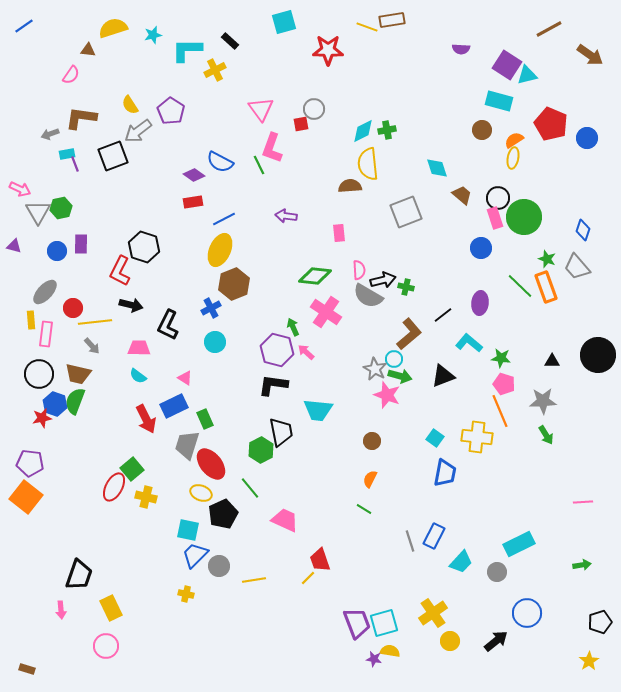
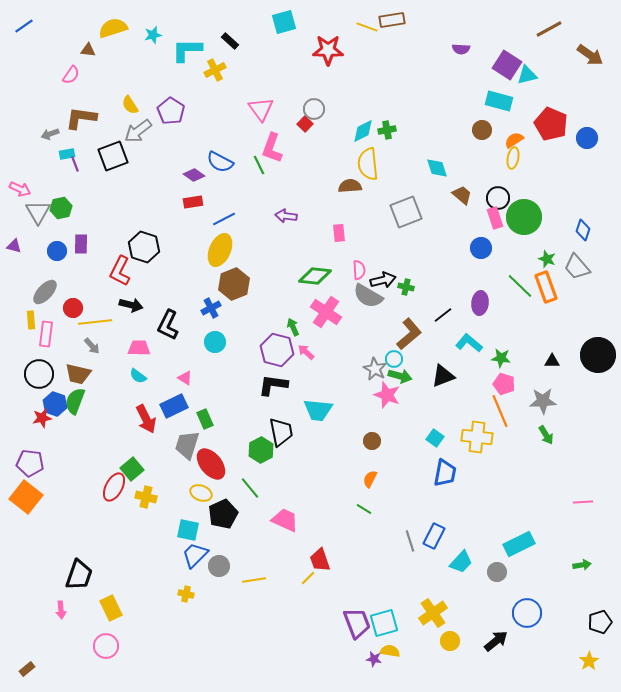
red square at (301, 124): moved 4 px right; rotated 35 degrees counterclockwise
brown rectangle at (27, 669): rotated 56 degrees counterclockwise
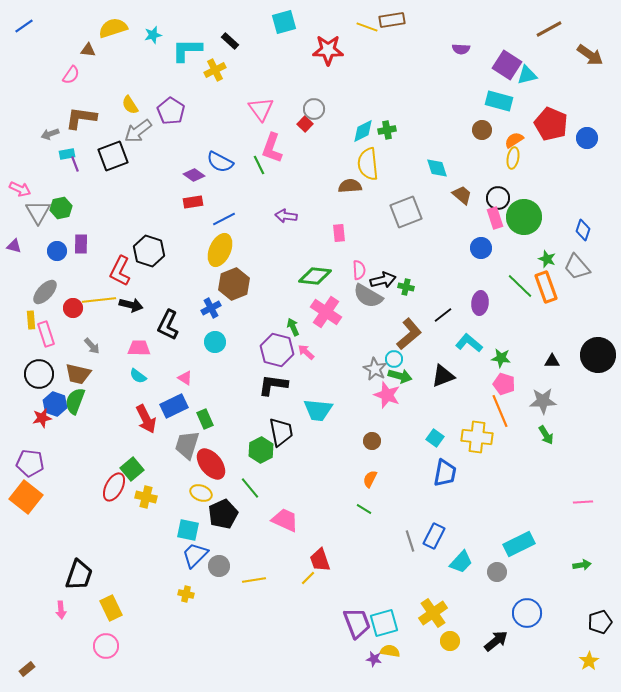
black hexagon at (144, 247): moved 5 px right, 4 px down
yellow line at (95, 322): moved 4 px right, 22 px up
pink rectangle at (46, 334): rotated 25 degrees counterclockwise
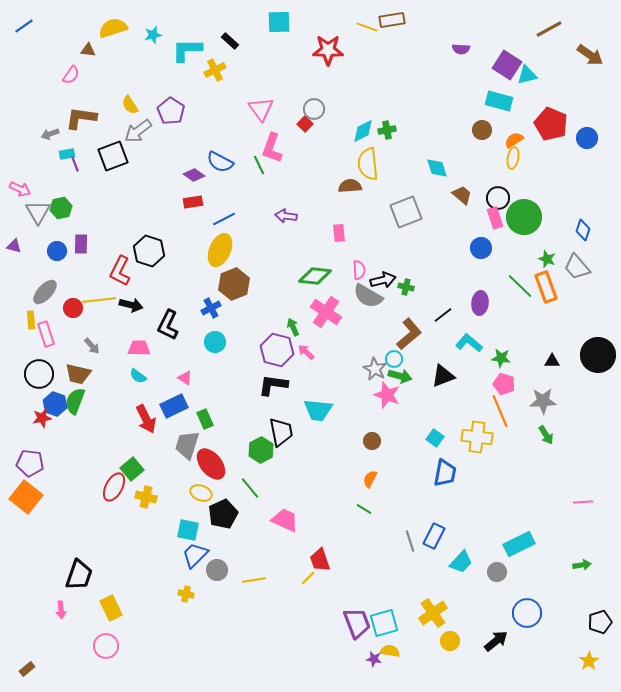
cyan square at (284, 22): moved 5 px left; rotated 15 degrees clockwise
gray circle at (219, 566): moved 2 px left, 4 px down
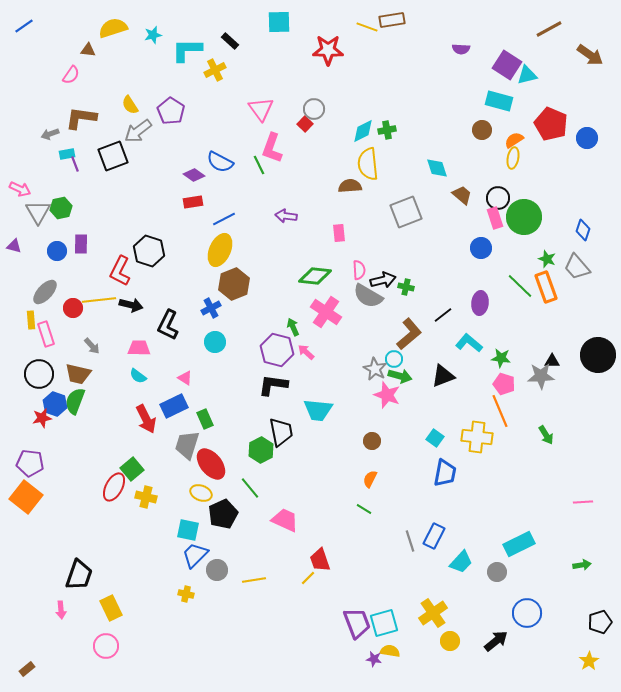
gray star at (543, 401): moved 2 px left, 25 px up
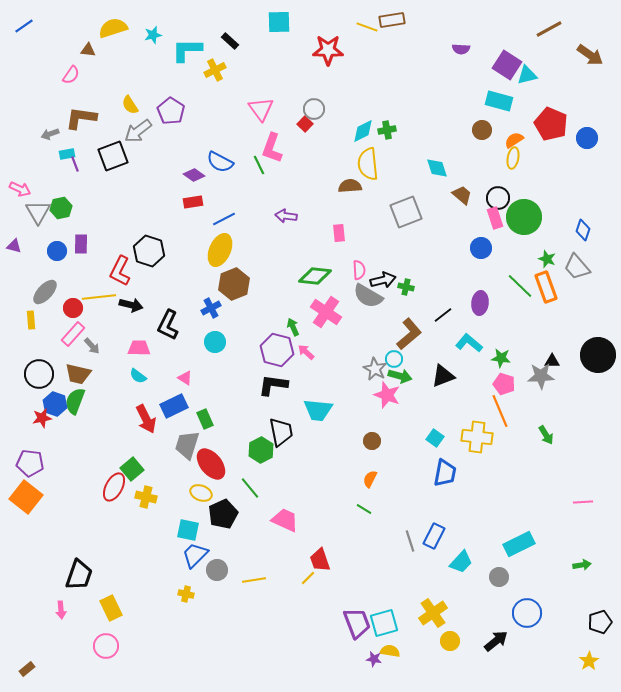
yellow line at (99, 300): moved 3 px up
pink rectangle at (46, 334): moved 27 px right; rotated 60 degrees clockwise
gray circle at (497, 572): moved 2 px right, 5 px down
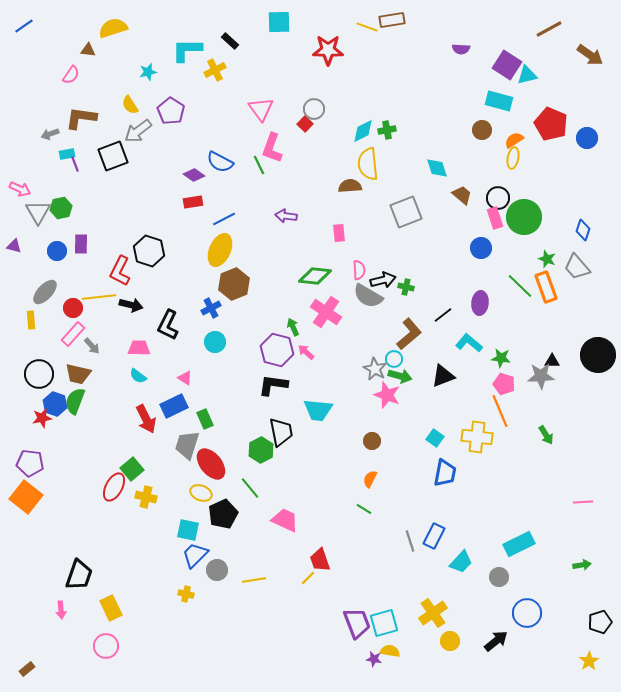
cyan star at (153, 35): moved 5 px left, 37 px down
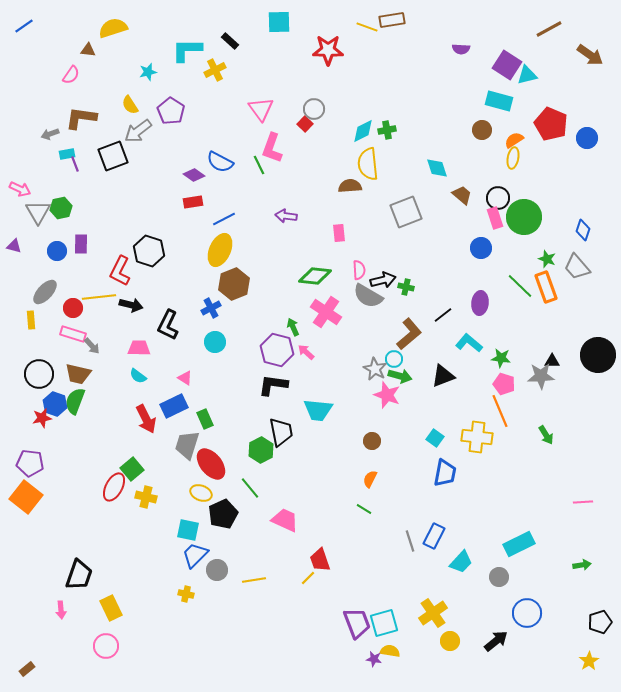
pink rectangle at (73, 334): rotated 65 degrees clockwise
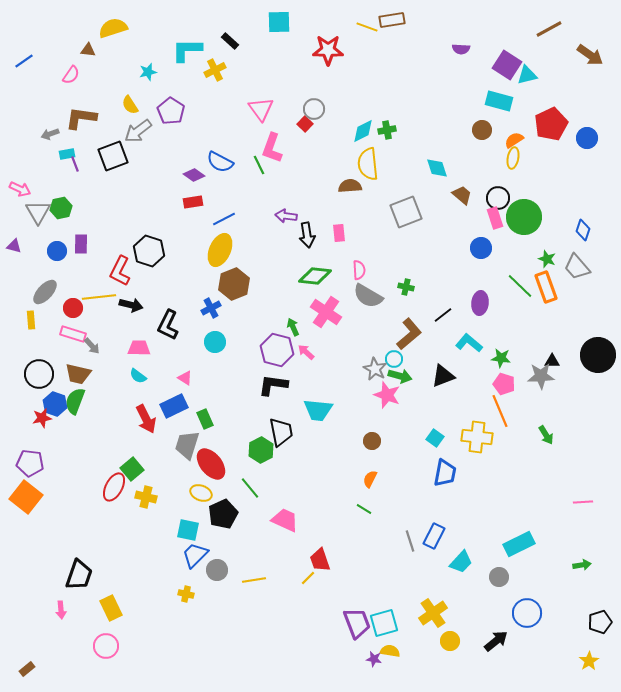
blue line at (24, 26): moved 35 px down
red pentagon at (551, 124): rotated 24 degrees clockwise
black arrow at (383, 280): moved 76 px left, 45 px up; rotated 95 degrees clockwise
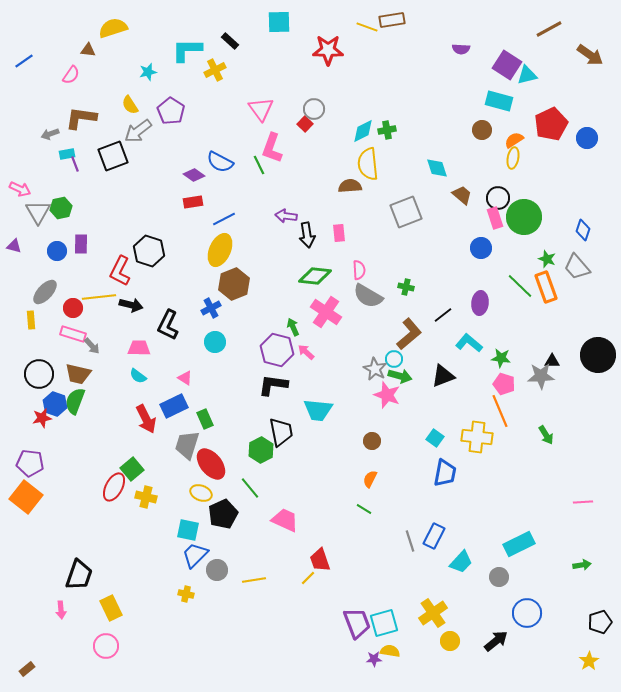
purple star at (374, 659): rotated 14 degrees counterclockwise
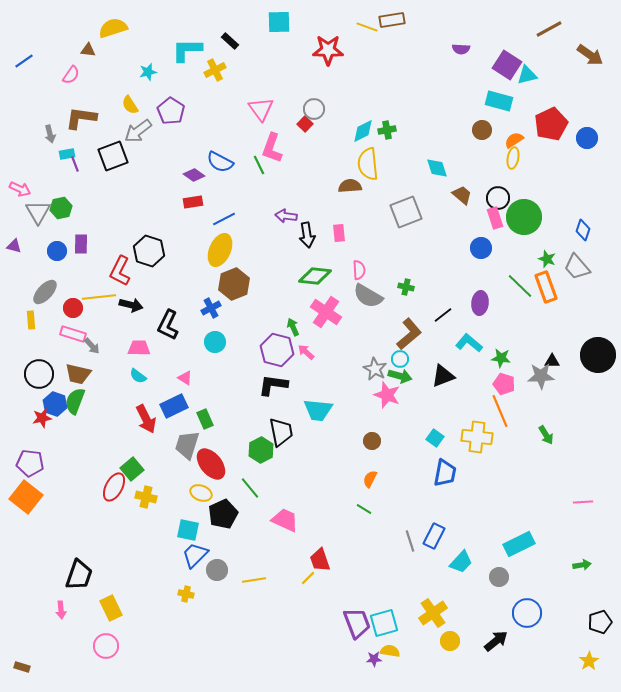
gray arrow at (50, 134): rotated 84 degrees counterclockwise
cyan circle at (394, 359): moved 6 px right
brown rectangle at (27, 669): moved 5 px left, 2 px up; rotated 56 degrees clockwise
